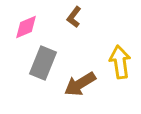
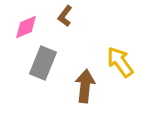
brown L-shape: moved 9 px left, 1 px up
yellow arrow: rotated 28 degrees counterclockwise
brown arrow: moved 5 px right, 2 px down; rotated 128 degrees clockwise
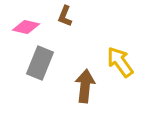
brown L-shape: rotated 15 degrees counterclockwise
pink diamond: rotated 36 degrees clockwise
gray rectangle: moved 3 px left
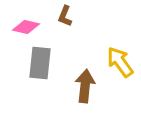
gray rectangle: rotated 16 degrees counterclockwise
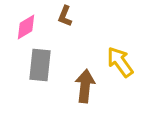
pink diamond: rotated 44 degrees counterclockwise
gray rectangle: moved 2 px down
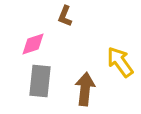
pink diamond: moved 7 px right, 17 px down; rotated 12 degrees clockwise
gray rectangle: moved 16 px down
brown arrow: moved 3 px down
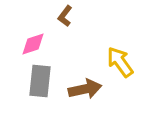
brown L-shape: rotated 15 degrees clockwise
brown arrow: rotated 72 degrees clockwise
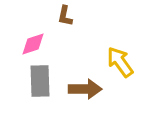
brown L-shape: rotated 25 degrees counterclockwise
gray rectangle: rotated 8 degrees counterclockwise
brown arrow: rotated 12 degrees clockwise
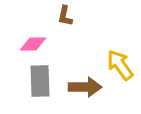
pink diamond: rotated 20 degrees clockwise
yellow arrow: moved 3 px down
brown arrow: moved 2 px up
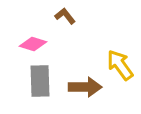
brown L-shape: rotated 130 degrees clockwise
pink diamond: rotated 16 degrees clockwise
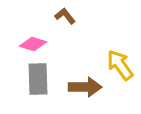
gray rectangle: moved 2 px left, 2 px up
